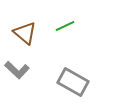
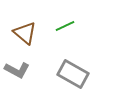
gray L-shape: rotated 15 degrees counterclockwise
gray rectangle: moved 8 px up
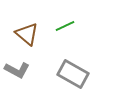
brown triangle: moved 2 px right, 1 px down
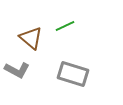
brown triangle: moved 4 px right, 4 px down
gray rectangle: rotated 12 degrees counterclockwise
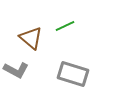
gray L-shape: moved 1 px left
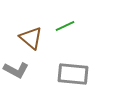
gray rectangle: rotated 12 degrees counterclockwise
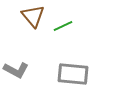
green line: moved 2 px left
brown triangle: moved 2 px right, 22 px up; rotated 10 degrees clockwise
